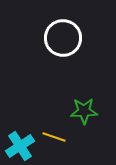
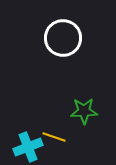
cyan cross: moved 8 px right, 1 px down; rotated 12 degrees clockwise
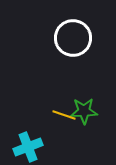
white circle: moved 10 px right
yellow line: moved 10 px right, 22 px up
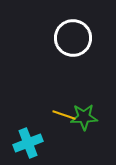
green star: moved 6 px down
cyan cross: moved 4 px up
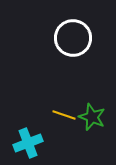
green star: moved 8 px right; rotated 24 degrees clockwise
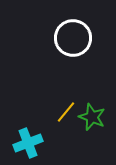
yellow line: moved 2 px right, 3 px up; rotated 70 degrees counterclockwise
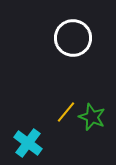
cyan cross: rotated 32 degrees counterclockwise
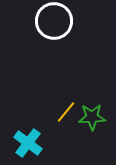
white circle: moved 19 px left, 17 px up
green star: rotated 24 degrees counterclockwise
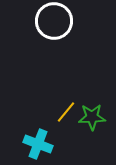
cyan cross: moved 10 px right, 1 px down; rotated 16 degrees counterclockwise
